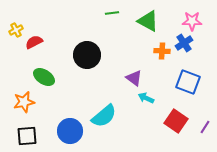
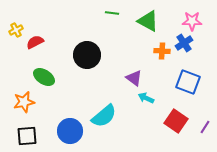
green line: rotated 16 degrees clockwise
red semicircle: moved 1 px right
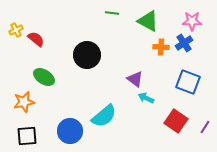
red semicircle: moved 1 px right, 3 px up; rotated 66 degrees clockwise
orange cross: moved 1 px left, 4 px up
purple triangle: moved 1 px right, 1 px down
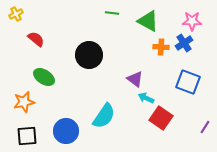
yellow cross: moved 16 px up
black circle: moved 2 px right
cyan semicircle: rotated 16 degrees counterclockwise
red square: moved 15 px left, 3 px up
blue circle: moved 4 px left
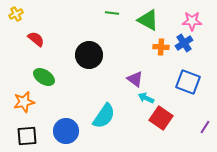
green triangle: moved 1 px up
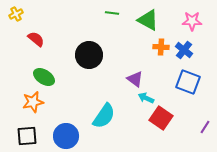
blue cross: moved 7 px down; rotated 18 degrees counterclockwise
orange star: moved 9 px right
blue circle: moved 5 px down
